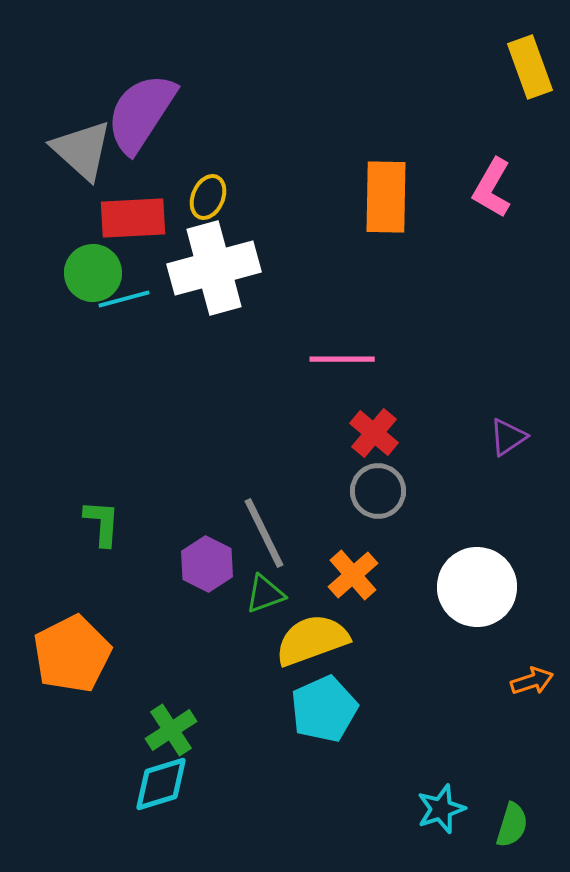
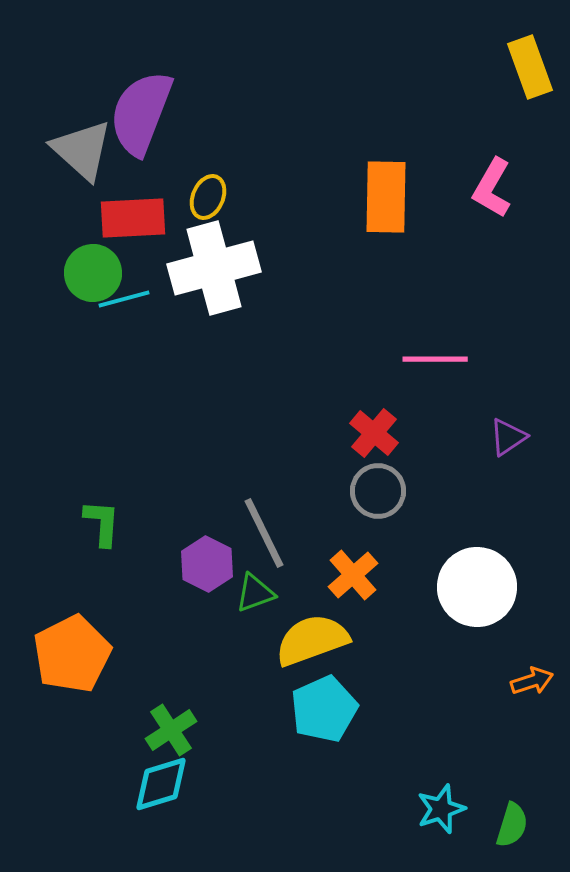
purple semicircle: rotated 12 degrees counterclockwise
pink line: moved 93 px right
green triangle: moved 10 px left, 1 px up
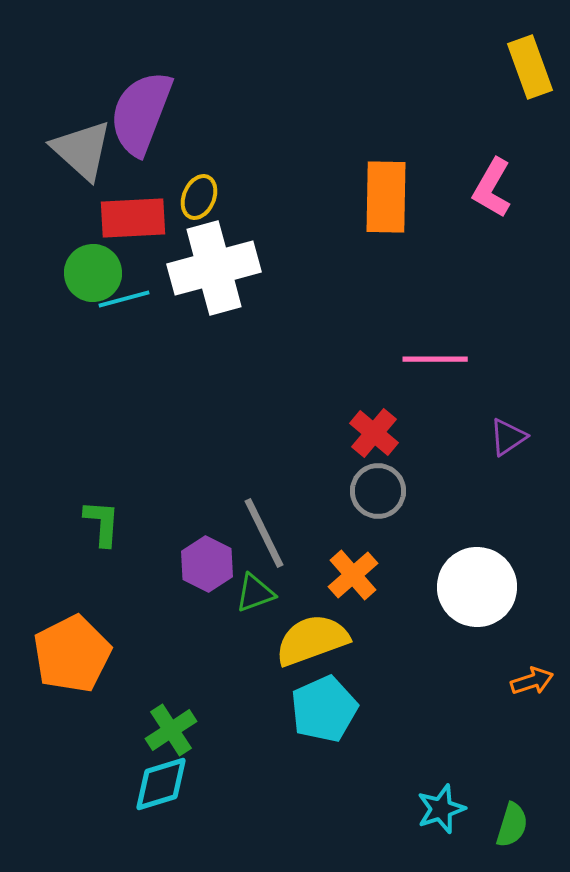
yellow ellipse: moved 9 px left
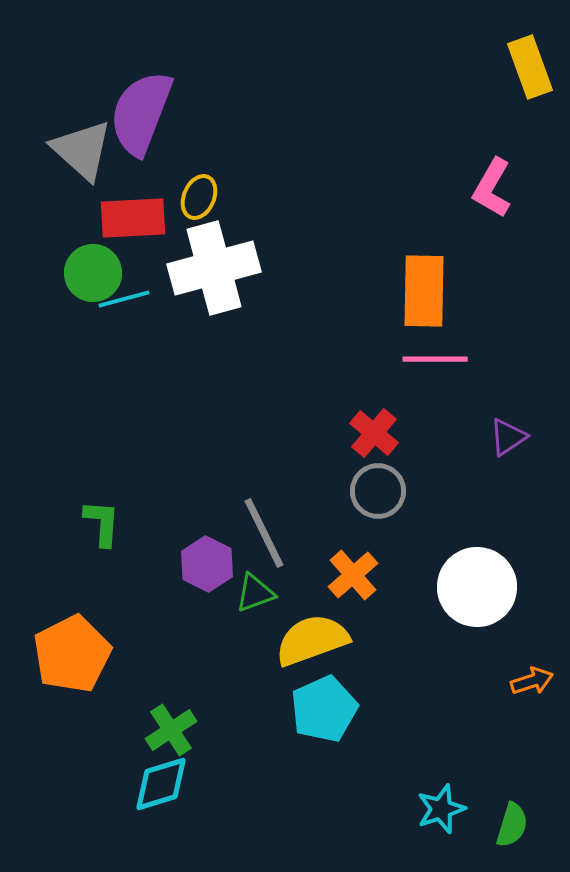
orange rectangle: moved 38 px right, 94 px down
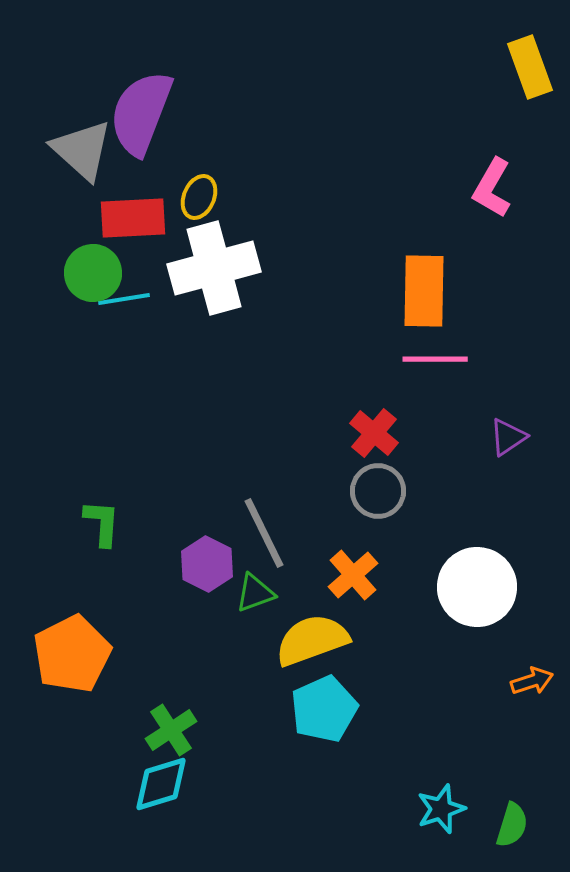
cyan line: rotated 6 degrees clockwise
